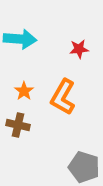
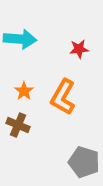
brown cross: rotated 10 degrees clockwise
gray pentagon: moved 5 px up
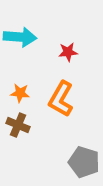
cyan arrow: moved 2 px up
red star: moved 11 px left, 3 px down
orange star: moved 4 px left, 2 px down; rotated 30 degrees counterclockwise
orange L-shape: moved 2 px left, 2 px down
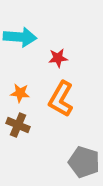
red star: moved 10 px left, 6 px down
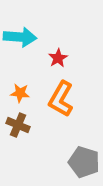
red star: rotated 24 degrees counterclockwise
